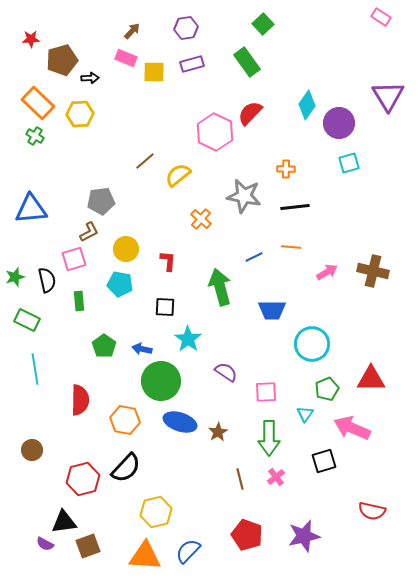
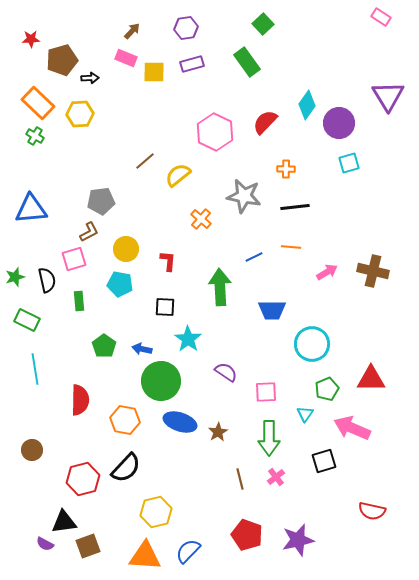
red semicircle at (250, 113): moved 15 px right, 9 px down
green arrow at (220, 287): rotated 12 degrees clockwise
purple star at (304, 536): moved 6 px left, 4 px down
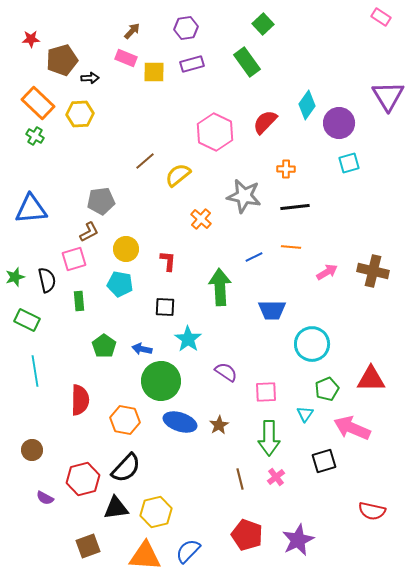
cyan line at (35, 369): moved 2 px down
brown star at (218, 432): moved 1 px right, 7 px up
black triangle at (64, 522): moved 52 px right, 14 px up
purple star at (298, 540): rotated 12 degrees counterclockwise
purple semicircle at (45, 544): moved 46 px up
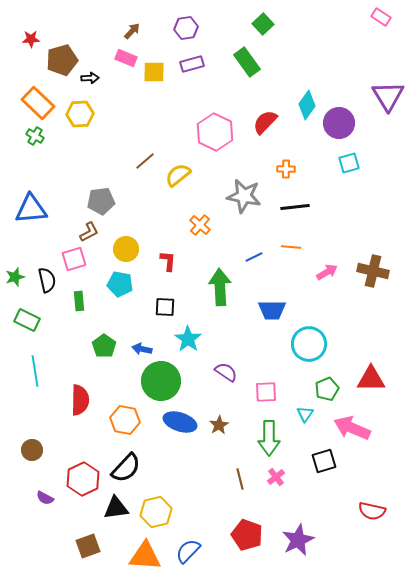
orange cross at (201, 219): moved 1 px left, 6 px down
cyan circle at (312, 344): moved 3 px left
red hexagon at (83, 479): rotated 12 degrees counterclockwise
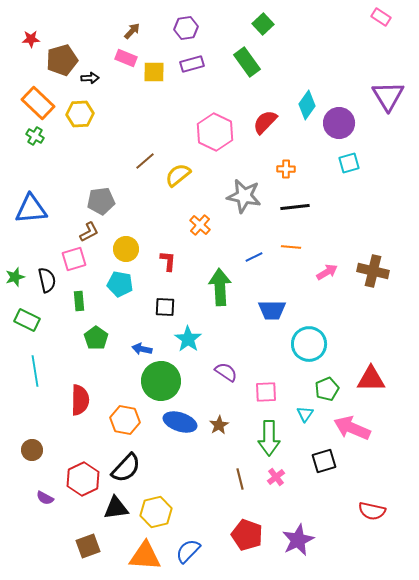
green pentagon at (104, 346): moved 8 px left, 8 px up
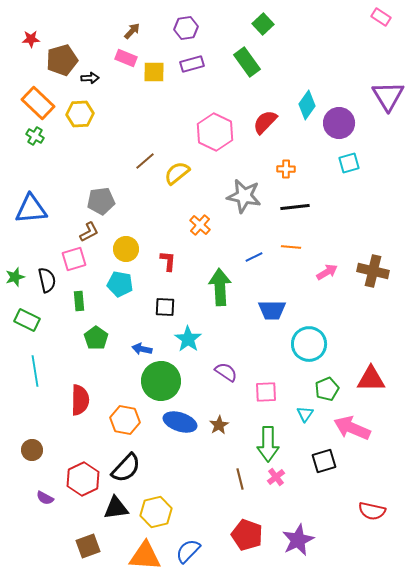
yellow semicircle at (178, 175): moved 1 px left, 2 px up
green arrow at (269, 438): moved 1 px left, 6 px down
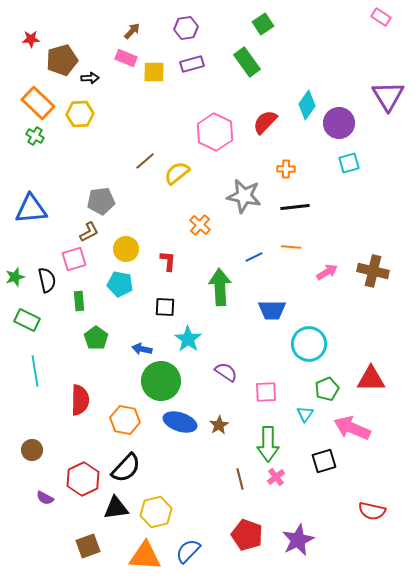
green square at (263, 24): rotated 10 degrees clockwise
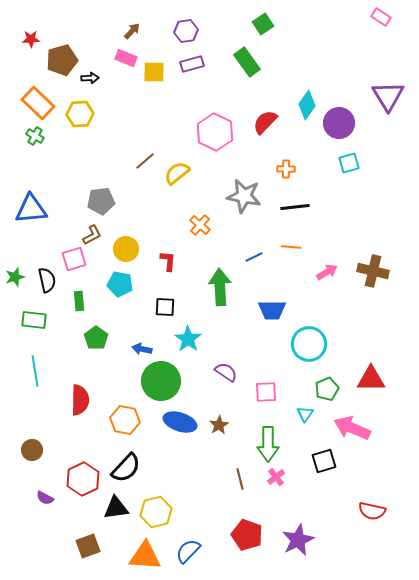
purple hexagon at (186, 28): moved 3 px down
brown L-shape at (89, 232): moved 3 px right, 3 px down
green rectangle at (27, 320): moved 7 px right; rotated 20 degrees counterclockwise
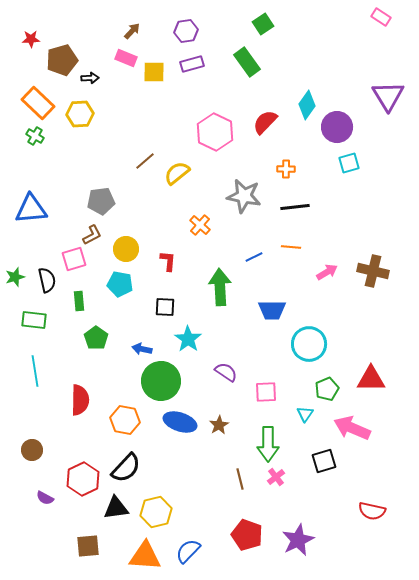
purple circle at (339, 123): moved 2 px left, 4 px down
brown square at (88, 546): rotated 15 degrees clockwise
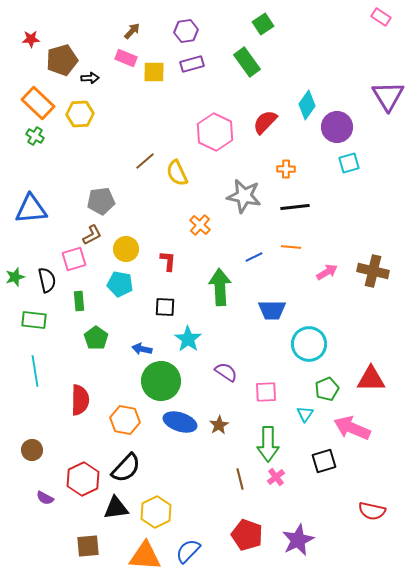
yellow semicircle at (177, 173): rotated 76 degrees counterclockwise
yellow hexagon at (156, 512): rotated 12 degrees counterclockwise
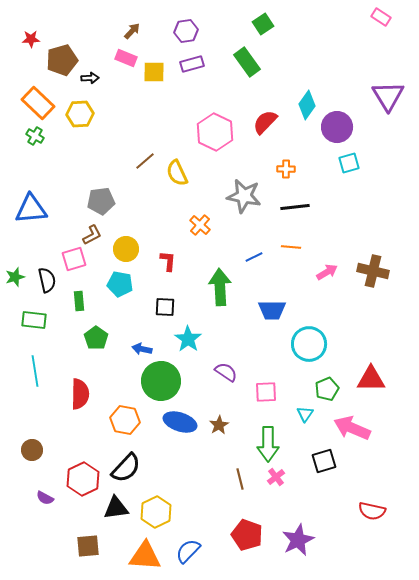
red semicircle at (80, 400): moved 6 px up
